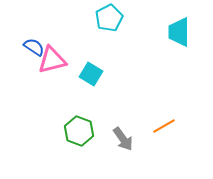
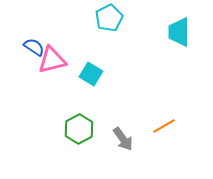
green hexagon: moved 2 px up; rotated 12 degrees clockwise
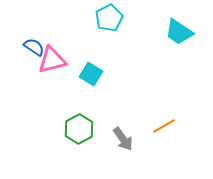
cyan trapezoid: rotated 56 degrees counterclockwise
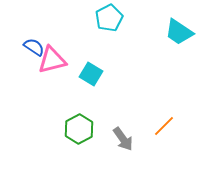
orange line: rotated 15 degrees counterclockwise
